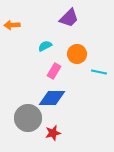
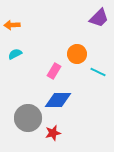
purple trapezoid: moved 30 px right
cyan semicircle: moved 30 px left, 8 px down
cyan line: moved 1 px left; rotated 14 degrees clockwise
blue diamond: moved 6 px right, 2 px down
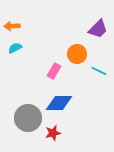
purple trapezoid: moved 1 px left, 11 px down
orange arrow: moved 1 px down
cyan semicircle: moved 6 px up
cyan line: moved 1 px right, 1 px up
blue diamond: moved 1 px right, 3 px down
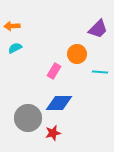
cyan line: moved 1 px right, 1 px down; rotated 21 degrees counterclockwise
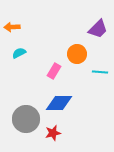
orange arrow: moved 1 px down
cyan semicircle: moved 4 px right, 5 px down
gray circle: moved 2 px left, 1 px down
